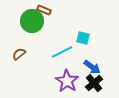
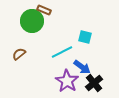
cyan square: moved 2 px right, 1 px up
blue arrow: moved 10 px left
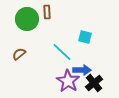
brown rectangle: moved 3 px right, 2 px down; rotated 64 degrees clockwise
green circle: moved 5 px left, 2 px up
cyan line: rotated 70 degrees clockwise
blue arrow: moved 3 px down; rotated 36 degrees counterclockwise
purple star: moved 1 px right
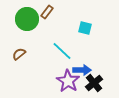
brown rectangle: rotated 40 degrees clockwise
cyan square: moved 9 px up
cyan line: moved 1 px up
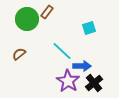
cyan square: moved 4 px right; rotated 32 degrees counterclockwise
blue arrow: moved 4 px up
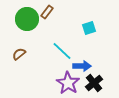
purple star: moved 2 px down
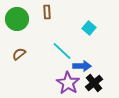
brown rectangle: rotated 40 degrees counterclockwise
green circle: moved 10 px left
cyan square: rotated 32 degrees counterclockwise
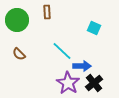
green circle: moved 1 px down
cyan square: moved 5 px right; rotated 16 degrees counterclockwise
brown semicircle: rotated 96 degrees counterclockwise
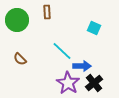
brown semicircle: moved 1 px right, 5 px down
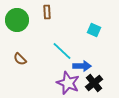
cyan square: moved 2 px down
purple star: rotated 10 degrees counterclockwise
